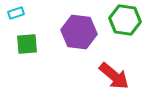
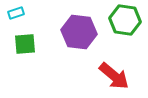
green square: moved 2 px left
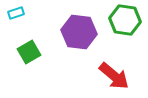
green square: moved 4 px right, 8 px down; rotated 25 degrees counterclockwise
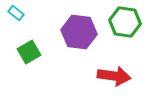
cyan rectangle: rotated 56 degrees clockwise
green hexagon: moved 2 px down
red arrow: rotated 32 degrees counterclockwise
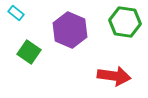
purple hexagon: moved 9 px left, 2 px up; rotated 16 degrees clockwise
green square: rotated 25 degrees counterclockwise
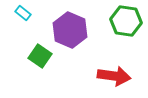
cyan rectangle: moved 7 px right
green hexagon: moved 1 px right, 1 px up
green square: moved 11 px right, 4 px down
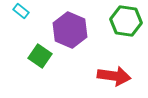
cyan rectangle: moved 2 px left, 2 px up
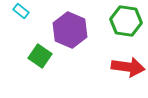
red arrow: moved 14 px right, 9 px up
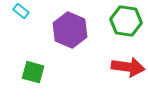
green square: moved 7 px left, 16 px down; rotated 20 degrees counterclockwise
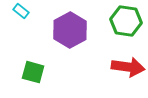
purple hexagon: rotated 8 degrees clockwise
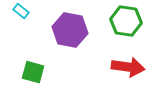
purple hexagon: rotated 20 degrees counterclockwise
